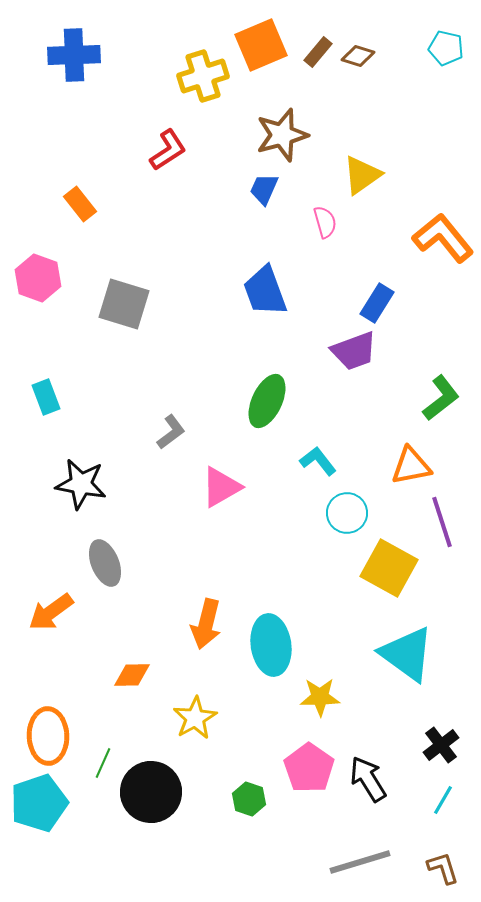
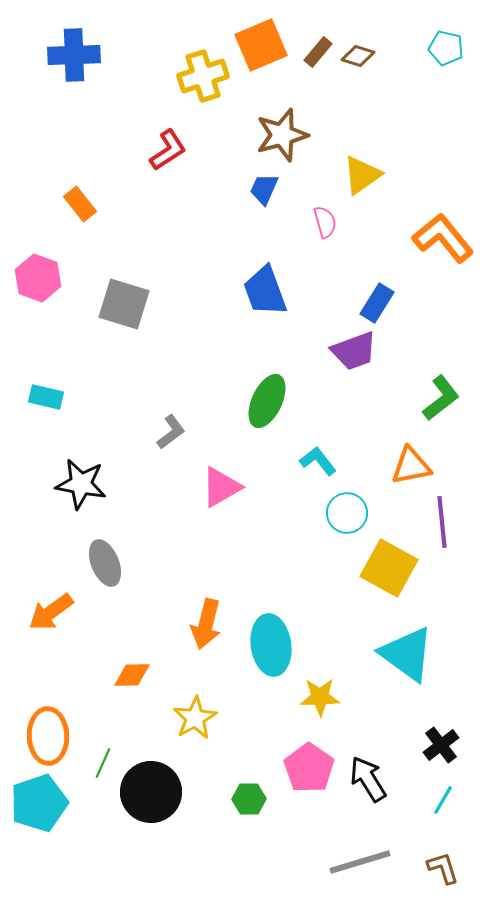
cyan rectangle at (46, 397): rotated 56 degrees counterclockwise
purple line at (442, 522): rotated 12 degrees clockwise
green hexagon at (249, 799): rotated 20 degrees counterclockwise
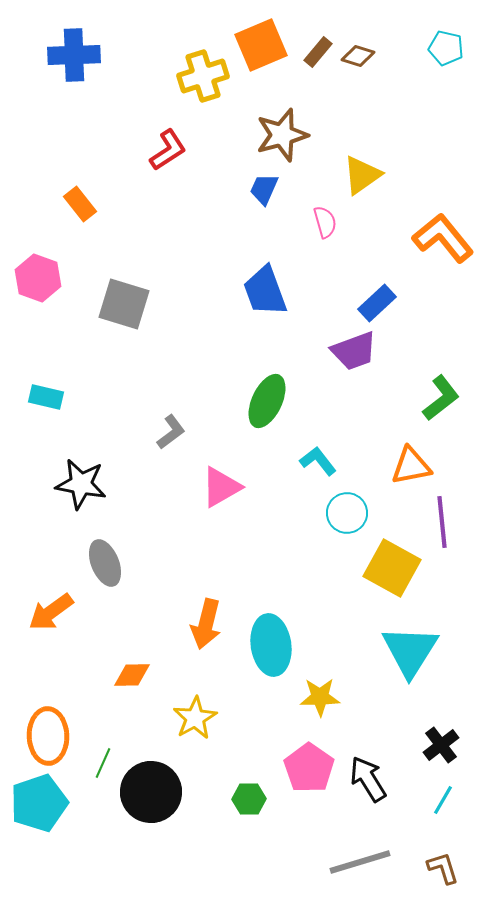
blue rectangle at (377, 303): rotated 15 degrees clockwise
yellow square at (389, 568): moved 3 px right
cyan triangle at (407, 654): moved 3 px right, 3 px up; rotated 26 degrees clockwise
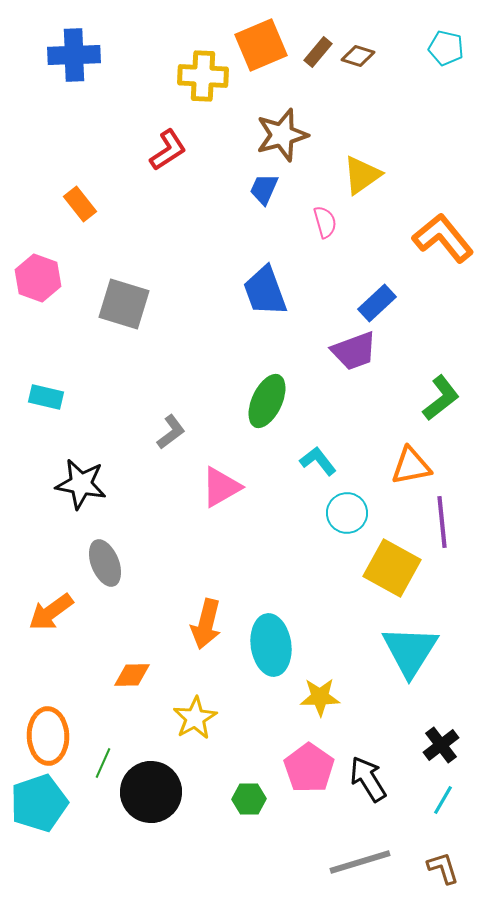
yellow cross at (203, 76): rotated 21 degrees clockwise
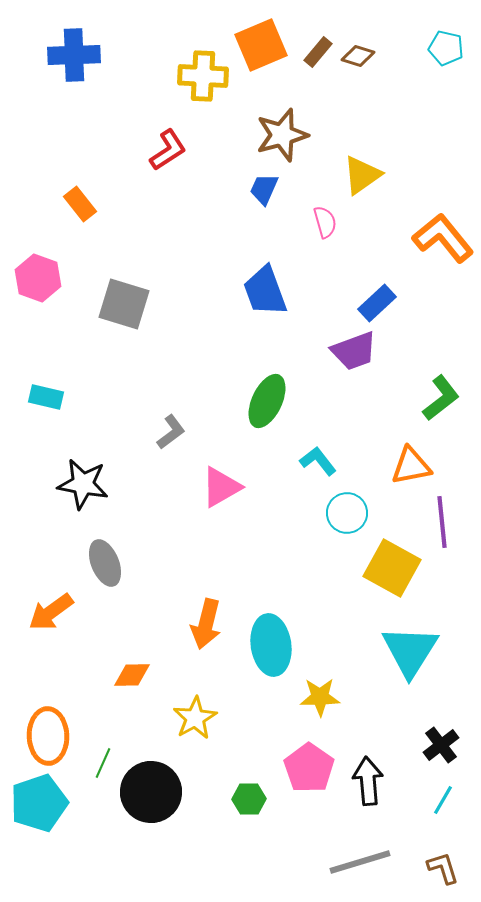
black star at (81, 484): moved 2 px right
black arrow at (368, 779): moved 2 px down; rotated 27 degrees clockwise
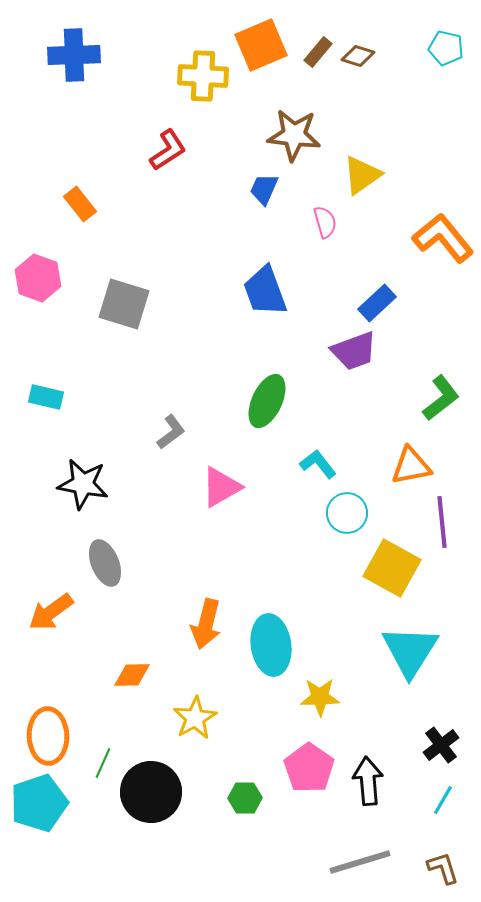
brown star at (282, 135): moved 12 px right; rotated 22 degrees clockwise
cyan L-shape at (318, 461): moved 3 px down
green hexagon at (249, 799): moved 4 px left, 1 px up
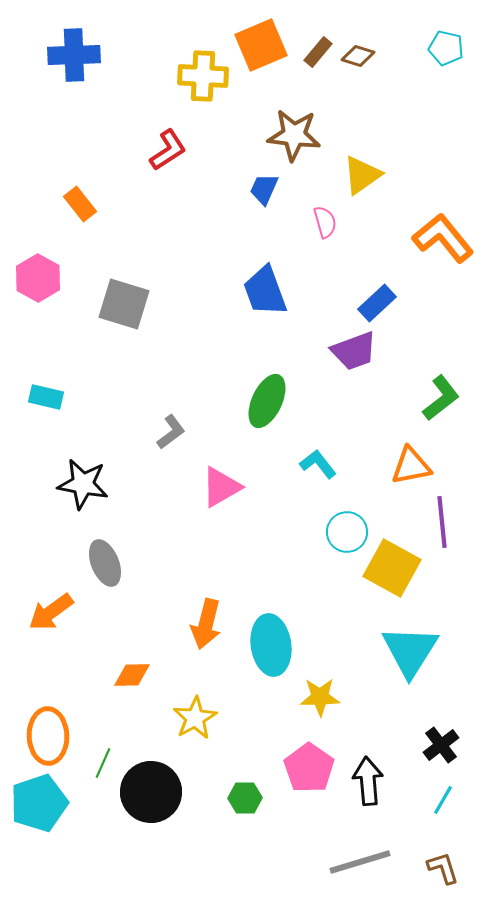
pink hexagon at (38, 278): rotated 9 degrees clockwise
cyan circle at (347, 513): moved 19 px down
